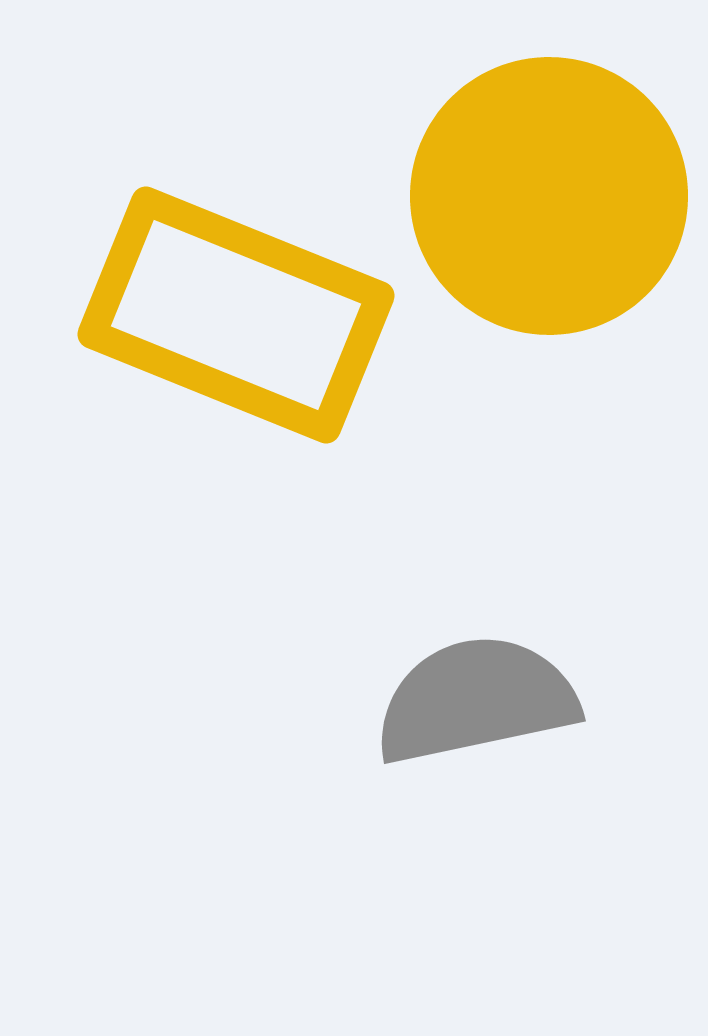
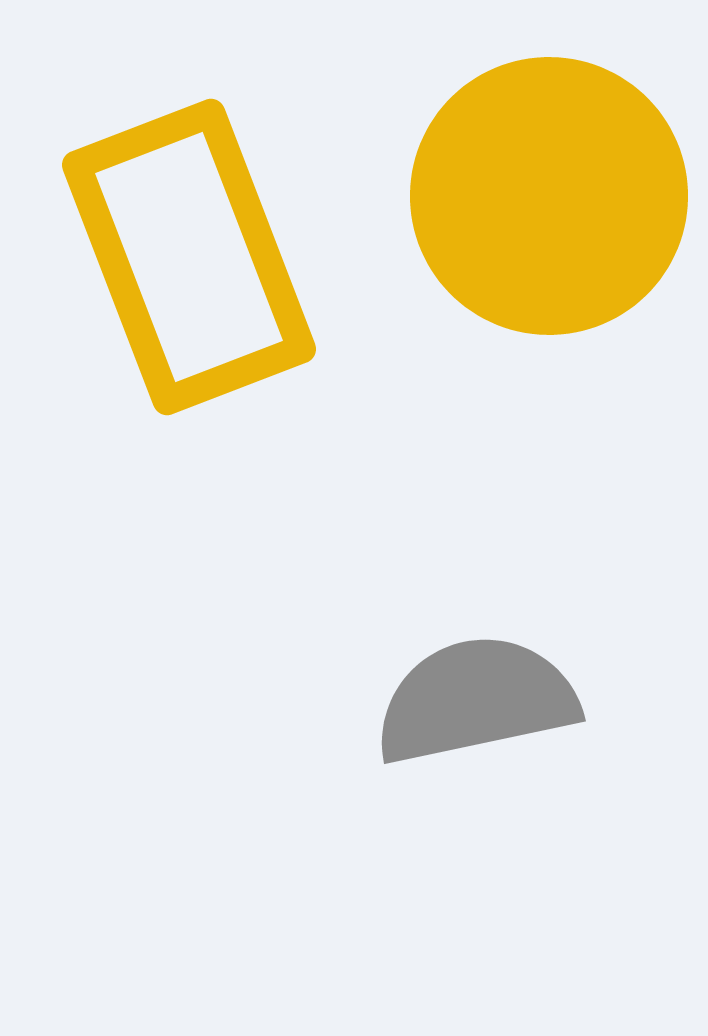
yellow rectangle: moved 47 px left, 58 px up; rotated 47 degrees clockwise
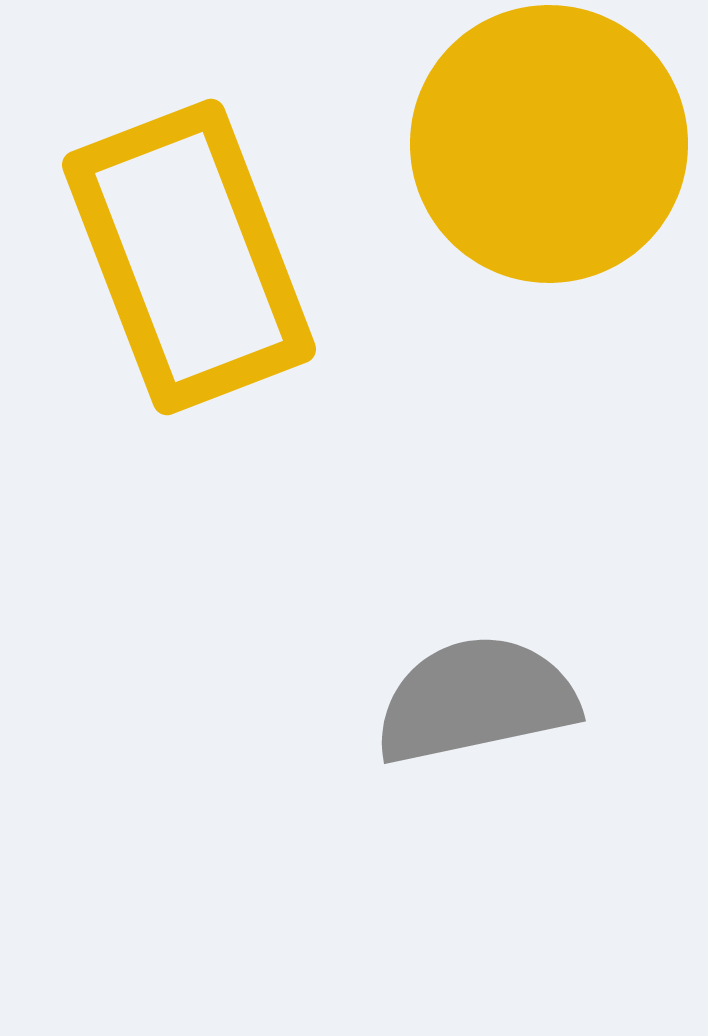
yellow circle: moved 52 px up
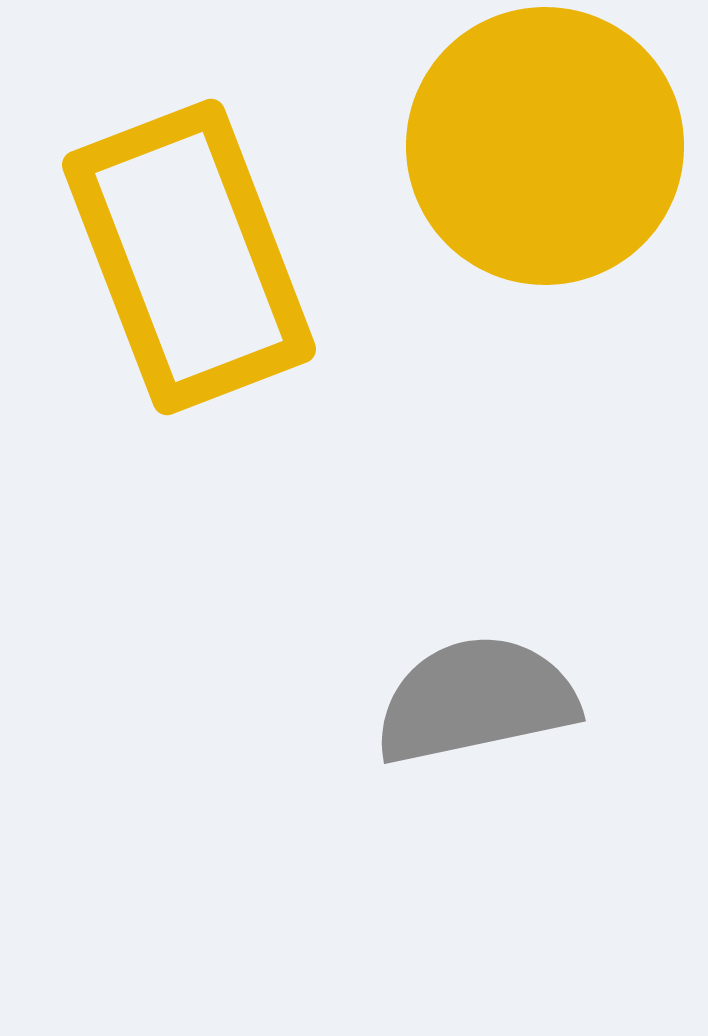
yellow circle: moved 4 px left, 2 px down
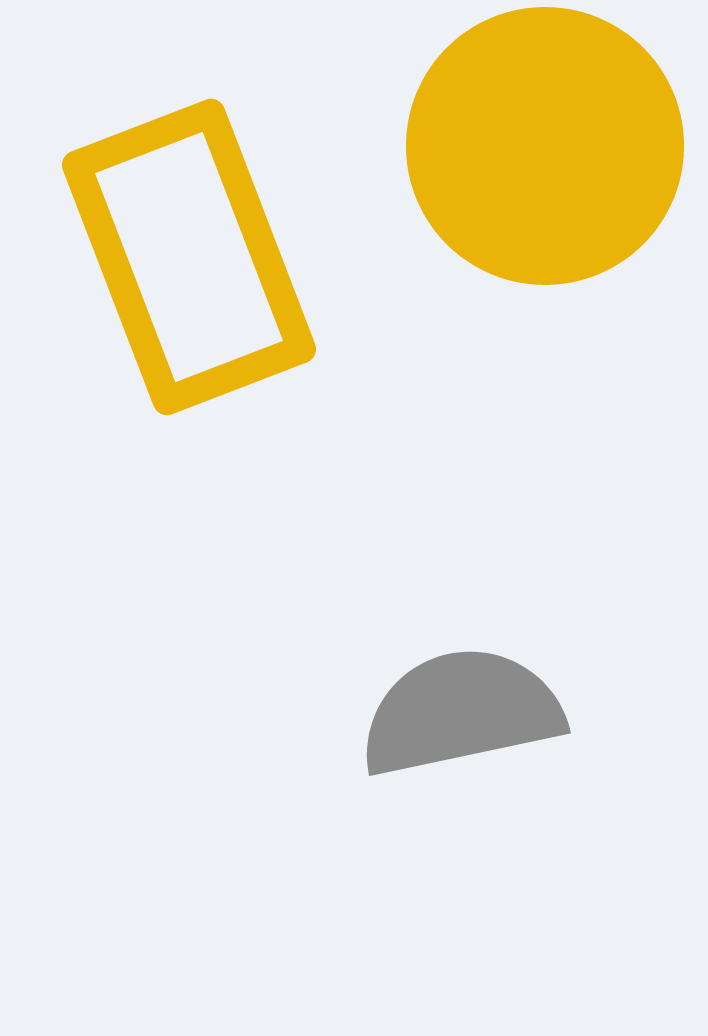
gray semicircle: moved 15 px left, 12 px down
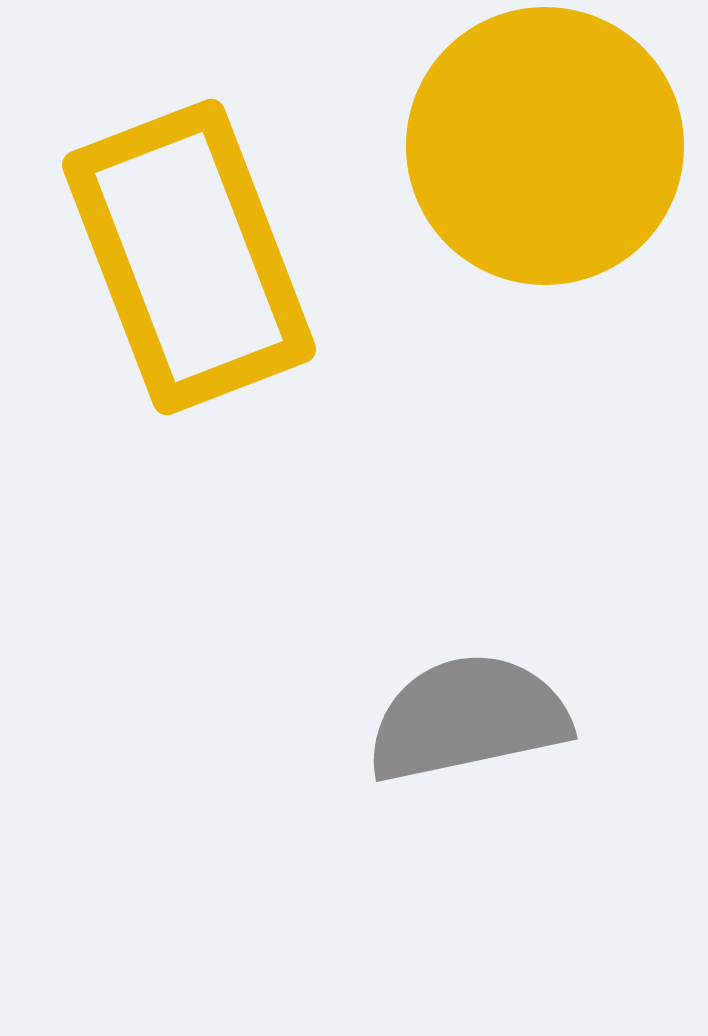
gray semicircle: moved 7 px right, 6 px down
